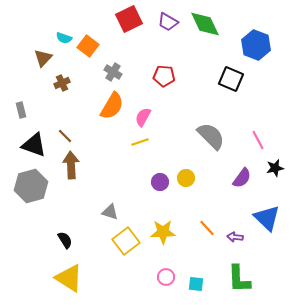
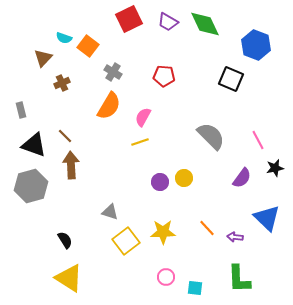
orange semicircle: moved 3 px left
yellow circle: moved 2 px left
cyan square: moved 1 px left, 4 px down
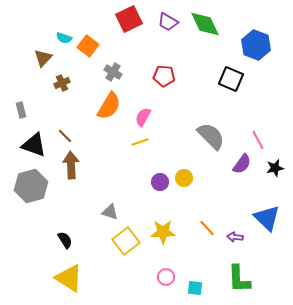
purple semicircle: moved 14 px up
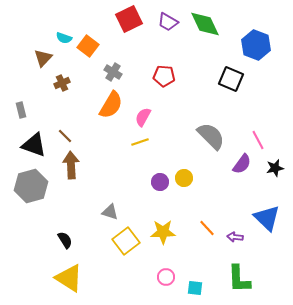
orange semicircle: moved 2 px right, 1 px up
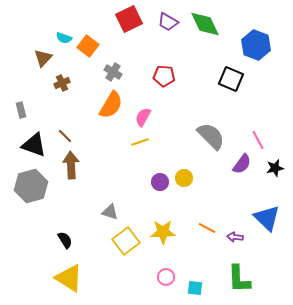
orange line: rotated 18 degrees counterclockwise
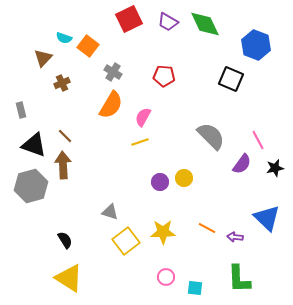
brown arrow: moved 8 px left
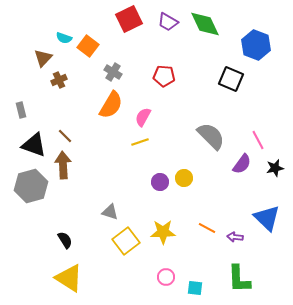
brown cross: moved 3 px left, 3 px up
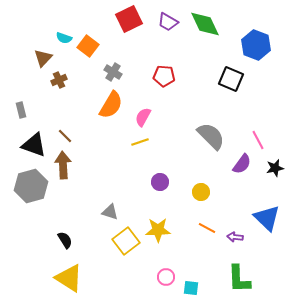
yellow circle: moved 17 px right, 14 px down
yellow star: moved 5 px left, 2 px up
cyan square: moved 4 px left
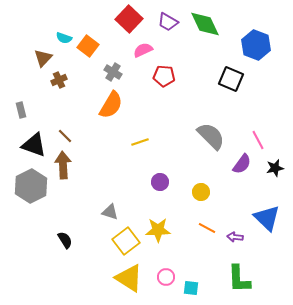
red square: rotated 20 degrees counterclockwise
pink semicircle: moved 67 px up; rotated 36 degrees clockwise
gray hexagon: rotated 12 degrees counterclockwise
yellow triangle: moved 60 px right
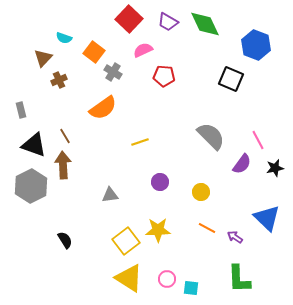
orange square: moved 6 px right, 6 px down
orange semicircle: moved 8 px left, 3 px down; rotated 24 degrees clockwise
brown line: rotated 14 degrees clockwise
gray triangle: moved 17 px up; rotated 24 degrees counterclockwise
purple arrow: rotated 28 degrees clockwise
pink circle: moved 1 px right, 2 px down
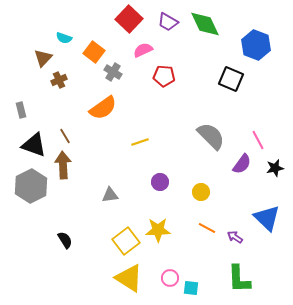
pink circle: moved 3 px right, 1 px up
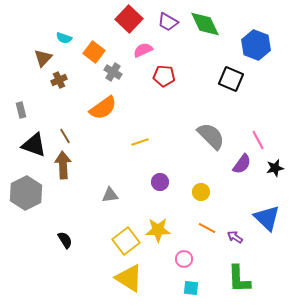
gray hexagon: moved 5 px left, 7 px down
pink circle: moved 14 px right, 19 px up
